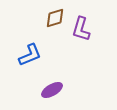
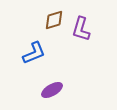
brown diamond: moved 1 px left, 2 px down
blue L-shape: moved 4 px right, 2 px up
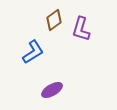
brown diamond: rotated 20 degrees counterclockwise
blue L-shape: moved 1 px left, 1 px up; rotated 10 degrees counterclockwise
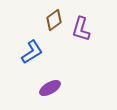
blue L-shape: moved 1 px left
purple ellipse: moved 2 px left, 2 px up
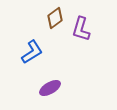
brown diamond: moved 1 px right, 2 px up
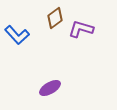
purple L-shape: rotated 90 degrees clockwise
blue L-shape: moved 15 px left, 17 px up; rotated 80 degrees clockwise
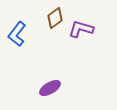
blue L-shape: moved 1 px up; rotated 80 degrees clockwise
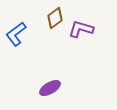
blue L-shape: moved 1 px left; rotated 15 degrees clockwise
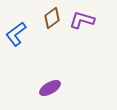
brown diamond: moved 3 px left
purple L-shape: moved 1 px right, 9 px up
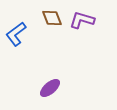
brown diamond: rotated 75 degrees counterclockwise
purple ellipse: rotated 10 degrees counterclockwise
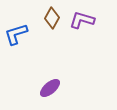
brown diamond: rotated 50 degrees clockwise
blue L-shape: rotated 20 degrees clockwise
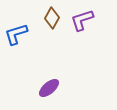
purple L-shape: rotated 35 degrees counterclockwise
purple ellipse: moved 1 px left
